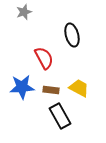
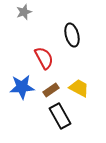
brown rectangle: rotated 42 degrees counterclockwise
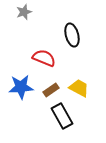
red semicircle: rotated 40 degrees counterclockwise
blue star: moved 1 px left
black rectangle: moved 2 px right
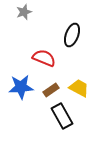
black ellipse: rotated 35 degrees clockwise
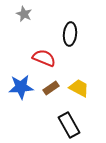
gray star: moved 2 px down; rotated 28 degrees counterclockwise
black ellipse: moved 2 px left, 1 px up; rotated 15 degrees counterclockwise
brown rectangle: moved 2 px up
black rectangle: moved 7 px right, 9 px down
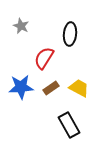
gray star: moved 3 px left, 12 px down
red semicircle: rotated 80 degrees counterclockwise
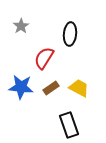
gray star: rotated 14 degrees clockwise
blue star: rotated 10 degrees clockwise
black rectangle: rotated 10 degrees clockwise
